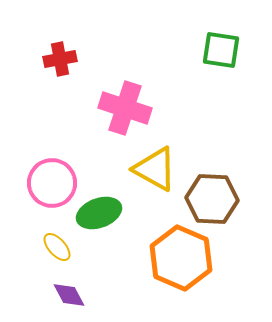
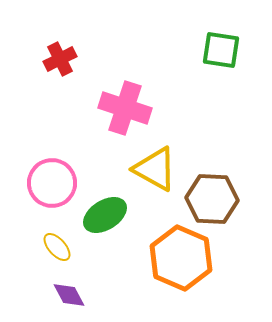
red cross: rotated 16 degrees counterclockwise
green ellipse: moved 6 px right, 2 px down; rotated 12 degrees counterclockwise
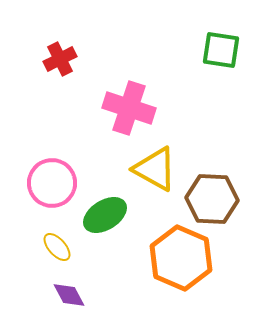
pink cross: moved 4 px right
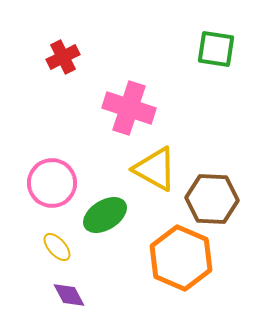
green square: moved 5 px left, 1 px up
red cross: moved 3 px right, 2 px up
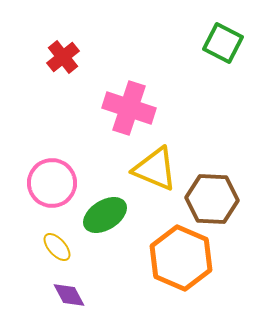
green square: moved 7 px right, 6 px up; rotated 18 degrees clockwise
red cross: rotated 12 degrees counterclockwise
yellow triangle: rotated 6 degrees counterclockwise
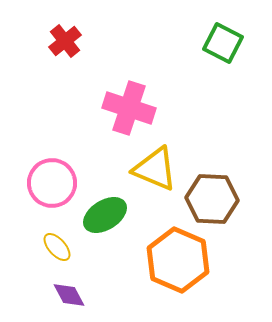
red cross: moved 2 px right, 16 px up
orange hexagon: moved 3 px left, 2 px down
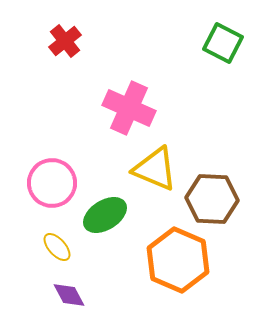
pink cross: rotated 6 degrees clockwise
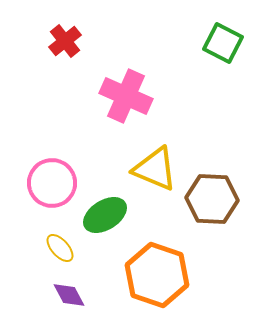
pink cross: moved 3 px left, 12 px up
yellow ellipse: moved 3 px right, 1 px down
orange hexagon: moved 21 px left, 15 px down; rotated 4 degrees counterclockwise
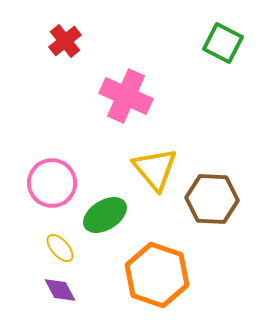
yellow triangle: rotated 27 degrees clockwise
purple diamond: moved 9 px left, 5 px up
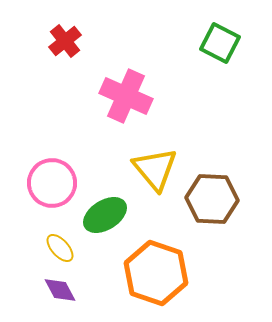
green square: moved 3 px left
orange hexagon: moved 1 px left, 2 px up
